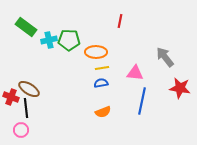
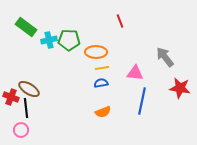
red line: rotated 32 degrees counterclockwise
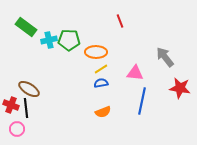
yellow line: moved 1 px left, 1 px down; rotated 24 degrees counterclockwise
red cross: moved 8 px down
pink circle: moved 4 px left, 1 px up
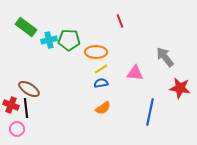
blue line: moved 8 px right, 11 px down
orange semicircle: moved 4 px up; rotated 14 degrees counterclockwise
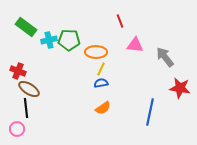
yellow line: rotated 32 degrees counterclockwise
pink triangle: moved 28 px up
red cross: moved 7 px right, 34 px up
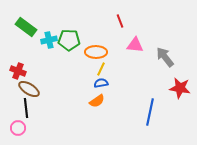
orange semicircle: moved 6 px left, 7 px up
pink circle: moved 1 px right, 1 px up
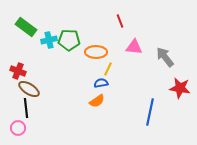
pink triangle: moved 1 px left, 2 px down
yellow line: moved 7 px right
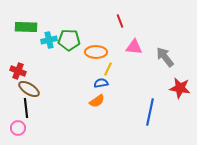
green rectangle: rotated 35 degrees counterclockwise
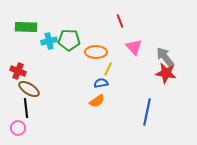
cyan cross: moved 1 px down
pink triangle: rotated 42 degrees clockwise
red star: moved 14 px left, 15 px up
blue line: moved 3 px left
